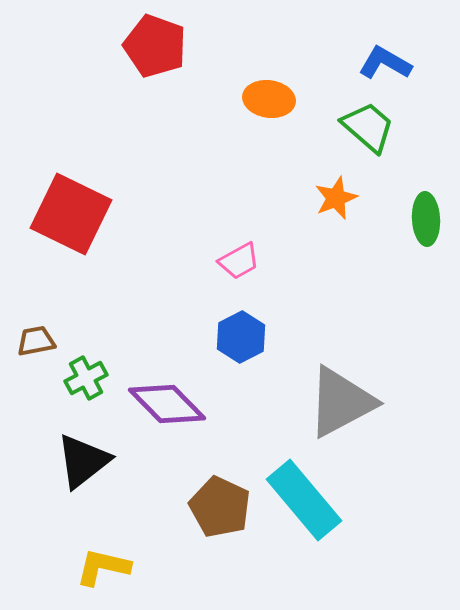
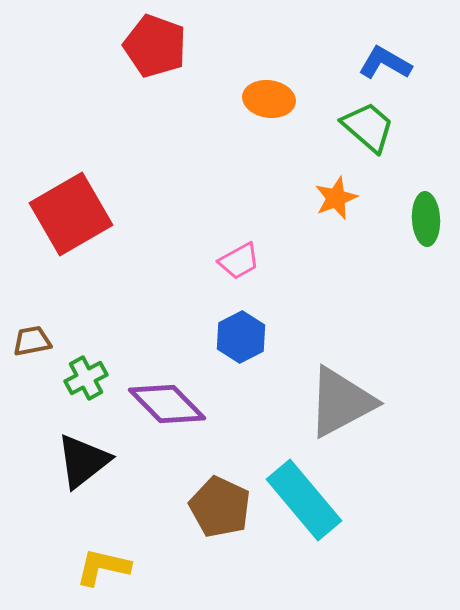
red square: rotated 34 degrees clockwise
brown trapezoid: moved 4 px left
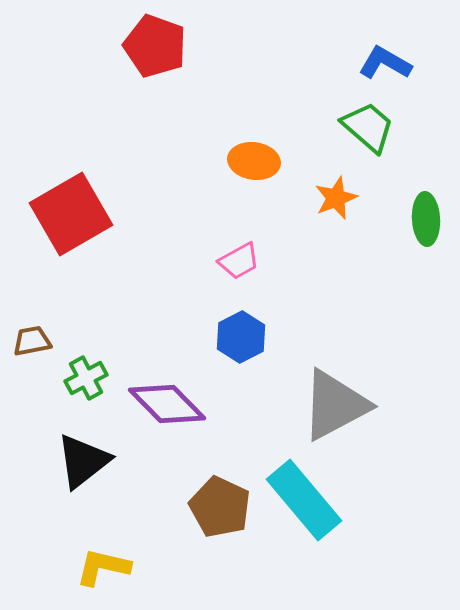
orange ellipse: moved 15 px left, 62 px down
gray triangle: moved 6 px left, 3 px down
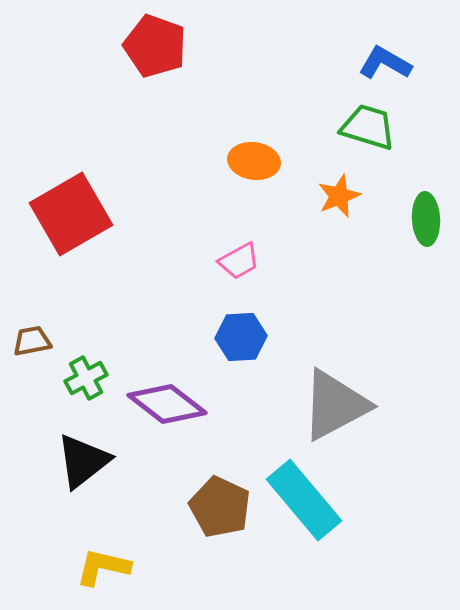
green trapezoid: rotated 24 degrees counterclockwise
orange star: moved 3 px right, 2 px up
blue hexagon: rotated 24 degrees clockwise
purple diamond: rotated 8 degrees counterclockwise
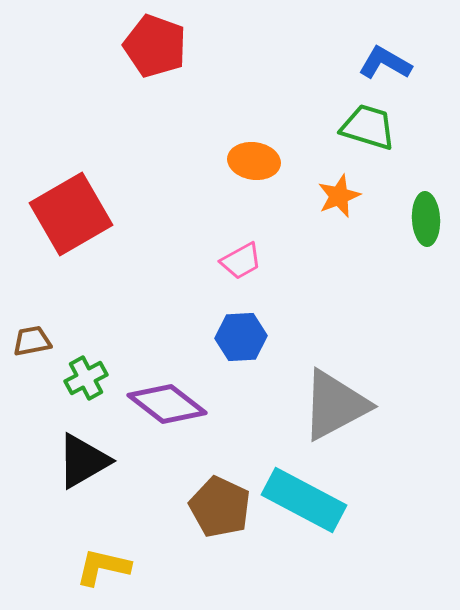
pink trapezoid: moved 2 px right
black triangle: rotated 8 degrees clockwise
cyan rectangle: rotated 22 degrees counterclockwise
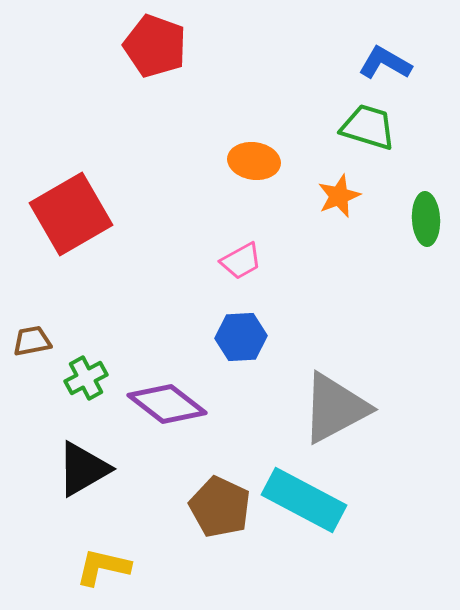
gray triangle: moved 3 px down
black triangle: moved 8 px down
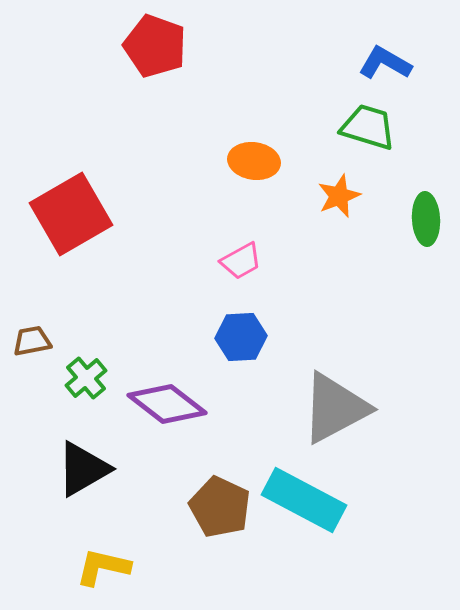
green cross: rotated 12 degrees counterclockwise
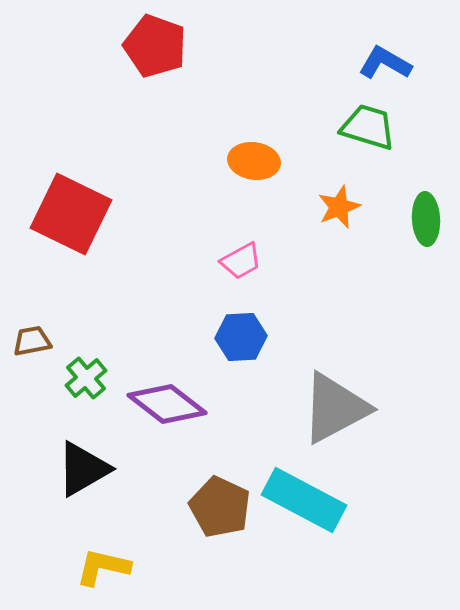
orange star: moved 11 px down
red square: rotated 34 degrees counterclockwise
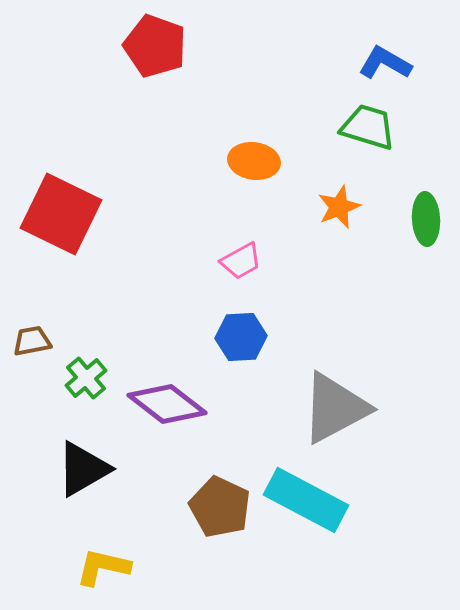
red square: moved 10 px left
cyan rectangle: moved 2 px right
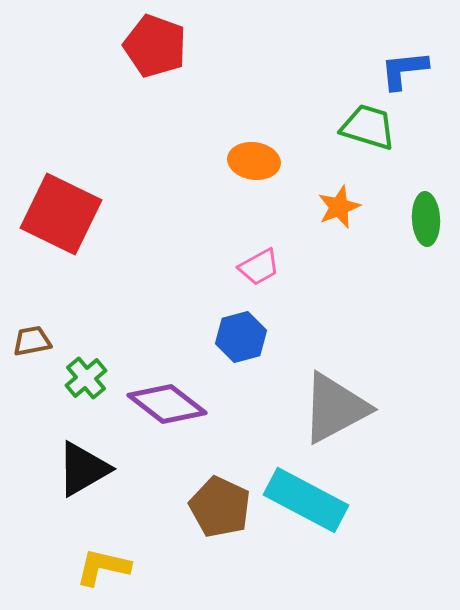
blue L-shape: moved 19 px right, 7 px down; rotated 36 degrees counterclockwise
pink trapezoid: moved 18 px right, 6 px down
blue hexagon: rotated 12 degrees counterclockwise
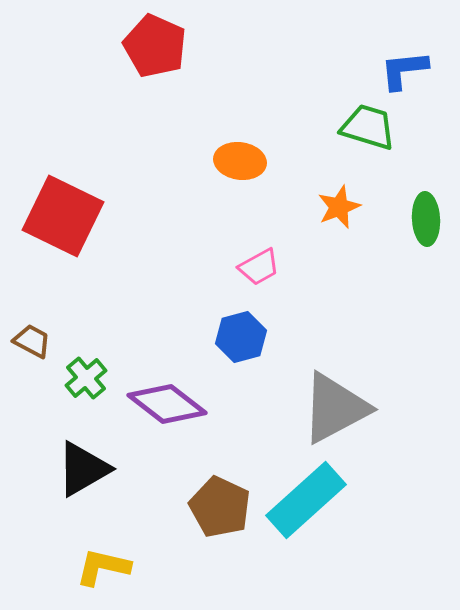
red pentagon: rotated 4 degrees clockwise
orange ellipse: moved 14 px left
red square: moved 2 px right, 2 px down
brown trapezoid: rotated 39 degrees clockwise
cyan rectangle: rotated 70 degrees counterclockwise
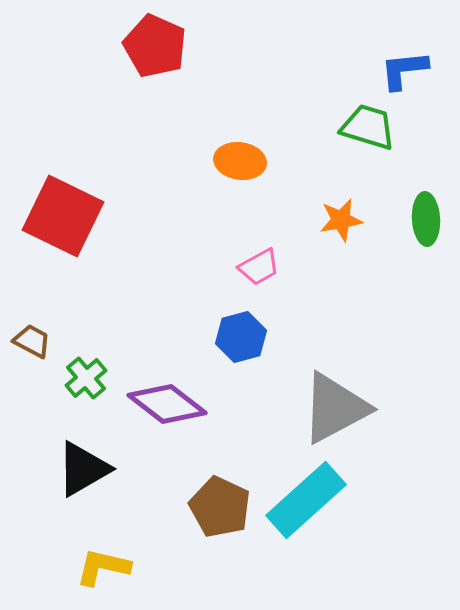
orange star: moved 2 px right, 13 px down; rotated 12 degrees clockwise
